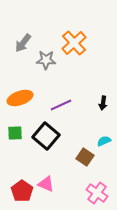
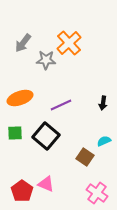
orange cross: moved 5 px left
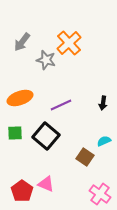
gray arrow: moved 1 px left, 1 px up
gray star: rotated 12 degrees clockwise
pink cross: moved 3 px right, 1 px down
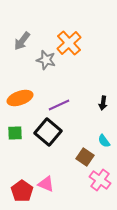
gray arrow: moved 1 px up
purple line: moved 2 px left
black square: moved 2 px right, 4 px up
cyan semicircle: rotated 104 degrees counterclockwise
pink cross: moved 14 px up
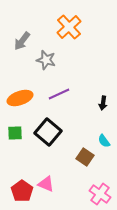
orange cross: moved 16 px up
purple line: moved 11 px up
pink cross: moved 14 px down
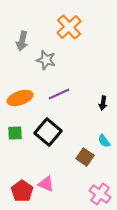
gray arrow: rotated 24 degrees counterclockwise
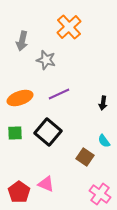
red pentagon: moved 3 px left, 1 px down
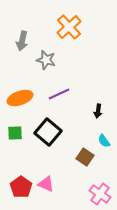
black arrow: moved 5 px left, 8 px down
red pentagon: moved 2 px right, 5 px up
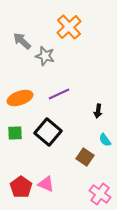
gray arrow: rotated 120 degrees clockwise
gray star: moved 1 px left, 4 px up
cyan semicircle: moved 1 px right, 1 px up
